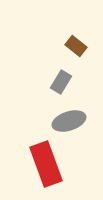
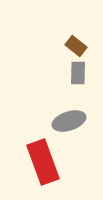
gray rectangle: moved 17 px right, 9 px up; rotated 30 degrees counterclockwise
red rectangle: moved 3 px left, 2 px up
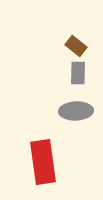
gray ellipse: moved 7 px right, 10 px up; rotated 16 degrees clockwise
red rectangle: rotated 12 degrees clockwise
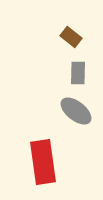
brown rectangle: moved 5 px left, 9 px up
gray ellipse: rotated 40 degrees clockwise
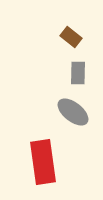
gray ellipse: moved 3 px left, 1 px down
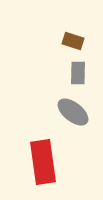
brown rectangle: moved 2 px right, 4 px down; rotated 20 degrees counterclockwise
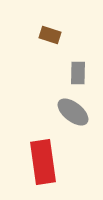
brown rectangle: moved 23 px left, 6 px up
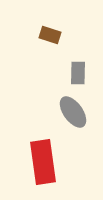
gray ellipse: rotated 16 degrees clockwise
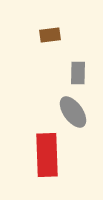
brown rectangle: rotated 25 degrees counterclockwise
red rectangle: moved 4 px right, 7 px up; rotated 6 degrees clockwise
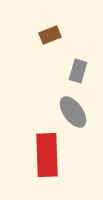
brown rectangle: rotated 15 degrees counterclockwise
gray rectangle: moved 2 px up; rotated 15 degrees clockwise
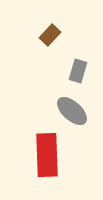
brown rectangle: rotated 25 degrees counterclockwise
gray ellipse: moved 1 px left, 1 px up; rotated 12 degrees counterclockwise
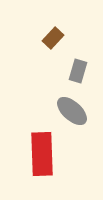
brown rectangle: moved 3 px right, 3 px down
red rectangle: moved 5 px left, 1 px up
